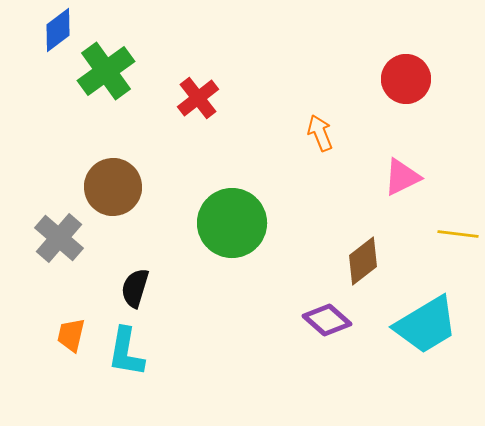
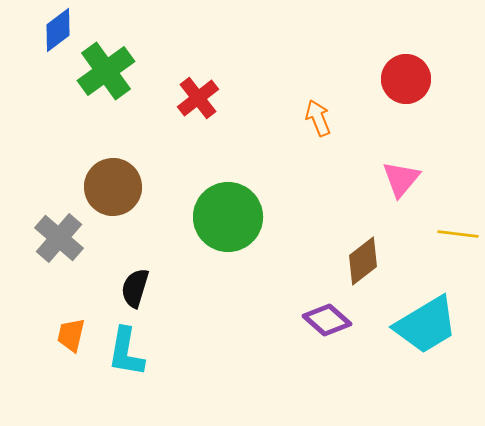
orange arrow: moved 2 px left, 15 px up
pink triangle: moved 1 px left, 2 px down; rotated 24 degrees counterclockwise
green circle: moved 4 px left, 6 px up
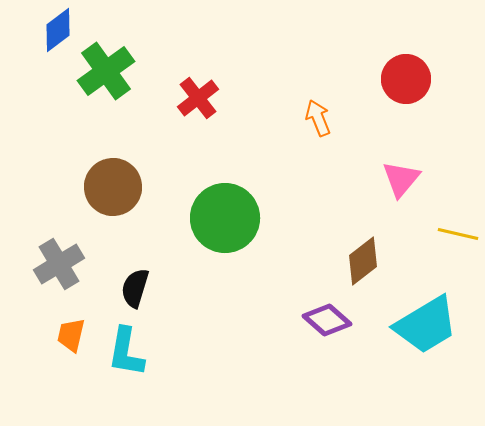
green circle: moved 3 px left, 1 px down
yellow line: rotated 6 degrees clockwise
gray cross: moved 26 px down; rotated 18 degrees clockwise
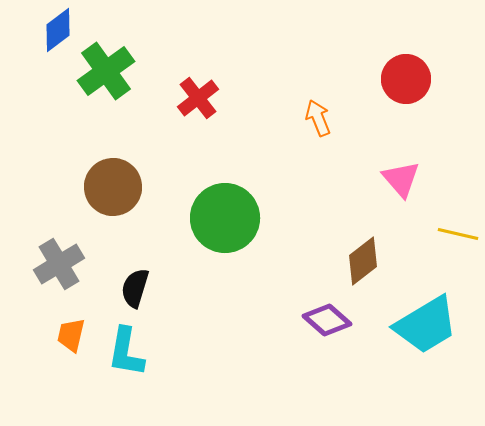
pink triangle: rotated 21 degrees counterclockwise
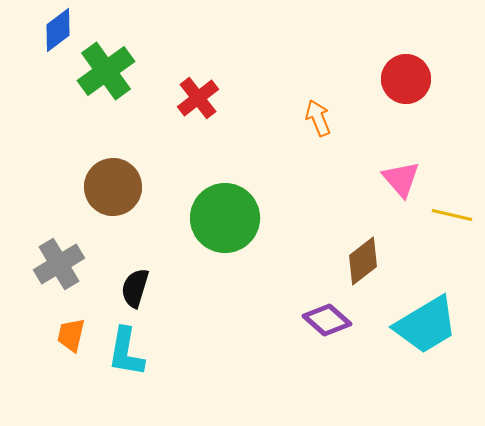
yellow line: moved 6 px left, 19 px up
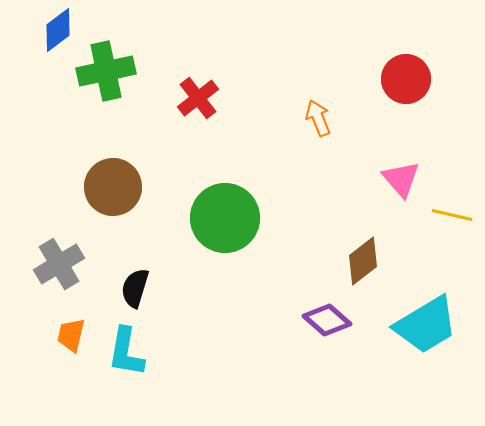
green cross: rotated 24 degrees clockwise
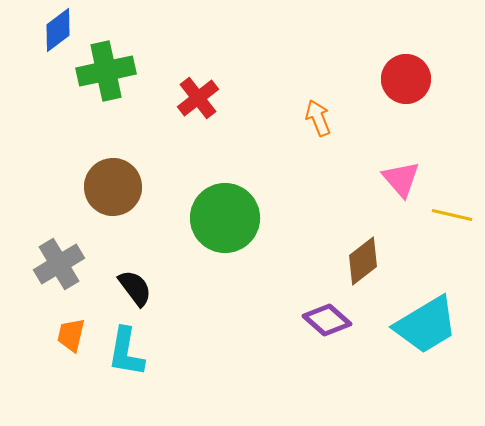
black semicircle: rotated 126 degrees clockwise
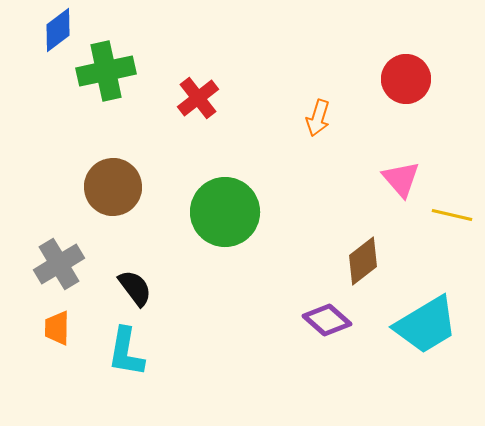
orange arrow: rotated 141 degrees counterclockwise
green circle: moved 6 px up
orange trapezoid: moved 14 px left, 7 px up; rotated 12 degrees counterclockwise
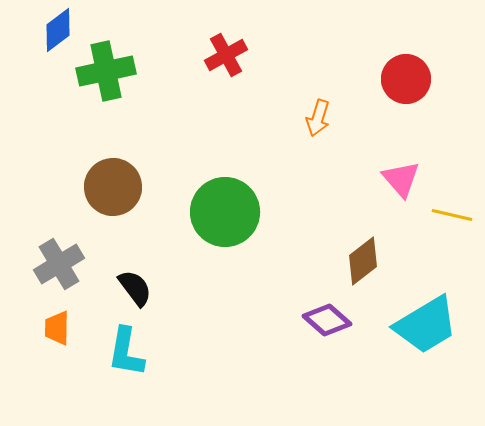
red cross: moved 28 px right, 43 px up; rotated 9 degrees clockwise
